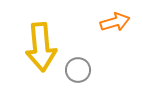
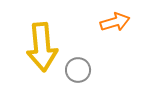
yellow arrow: moved 1 px right
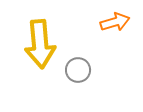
yellow arrow: moved 2 px left, 3 px up
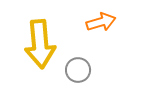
orange arrow: moved 14 px left
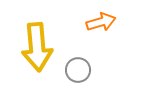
yellow arrow: moved 3 px left, 3 px down
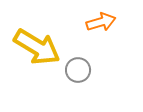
yellow arrow: rotated 54 degrees counterclockwise
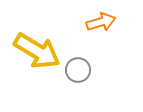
yellow arrow: moved 4 px down
